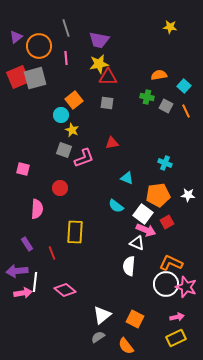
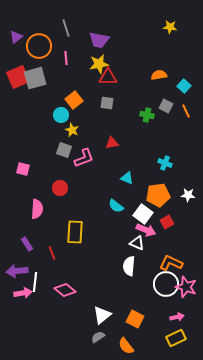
green cross at (147, 97): moved 18 px down
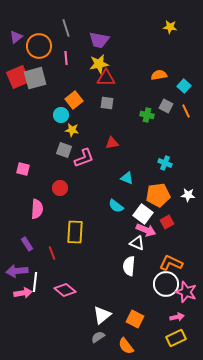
red triangle at (108, 77): moved 2 px left, 1 px down
yellow star at (72, 130): rotated 16 degrees counterclockwise
pink star at (186, 287): moved 5 px down
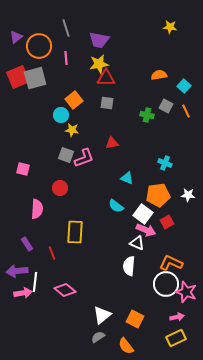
gray square at (64, 150): moved 2 px right, 5 px down
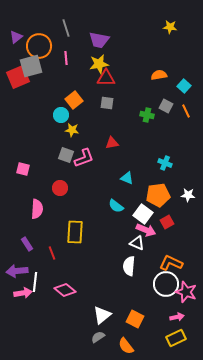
gray square at (35, 78): moved 4 px left, 12 px up
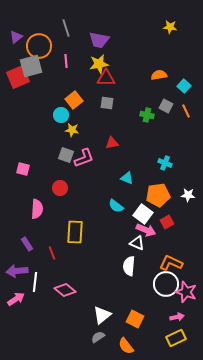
pink line at (66, 58): moved 3 px down
pink arrow at (23, 293): moved 7 px left, 6 px down; rotated 24 degrees counterclockwise
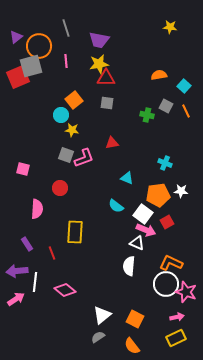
white star at (188, 195): moved 7 px left, 4 px up
orange semicircle at (126, 346): moved 6 px right
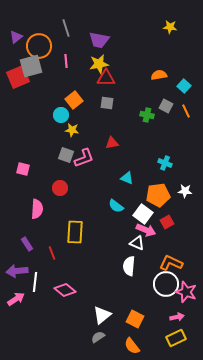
white star at (181, 191): moved 4 px right
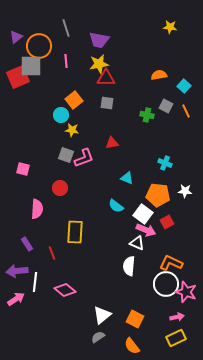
gray square at (31, 66): rotated 15 degrees clockwise
orange pentagon at (158, 195): rotated 15 degrees clockwise
